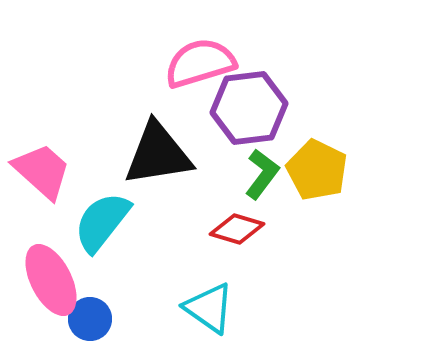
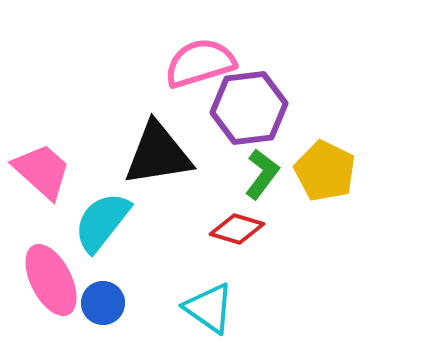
yellow pentagon: moved 8 px right, 1 px down
blue circle: moved 13 px right, 16 px up
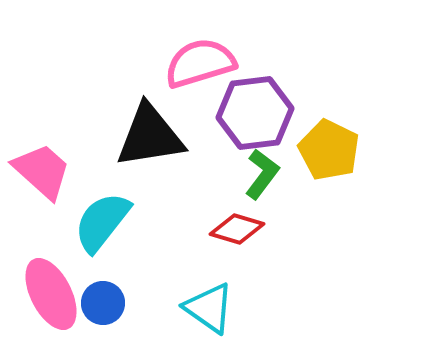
purple hexagon: moved 6 px right, 5 px down
black triangle: moved 8 px left, 18 px up
yellow pentagon: moved 4 px right, 21 px up
pink ellipse: moved 14 px down
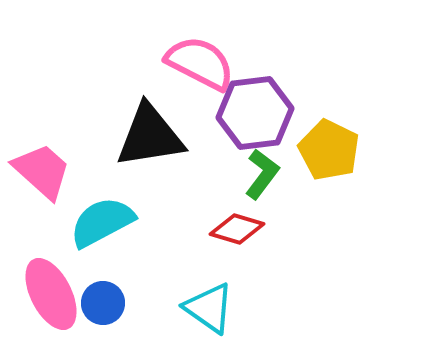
pink semicircle: rotated 44 degrees clockwise
cyan semicircle: rotated 24 degrees clockwise
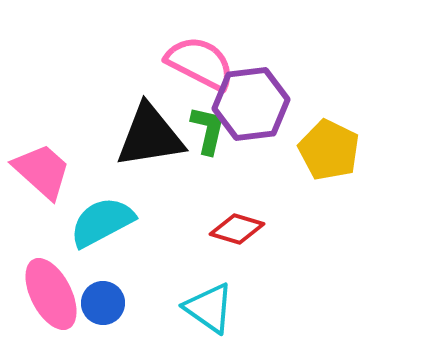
purple hexagon: moved 4 px left, 9 px up
green L-shape: moved 54 px left, 44 px up; rotated 24 degrees counterclockwise
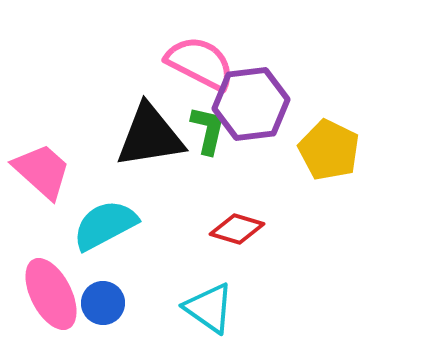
cyan semicircle: moved 3 px right, 3 px down
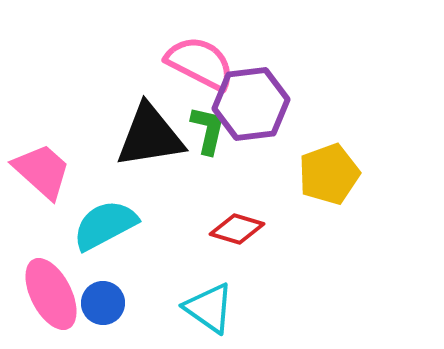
yellow pentagon: moved 24 px down; rotated 26 degrees clockwise
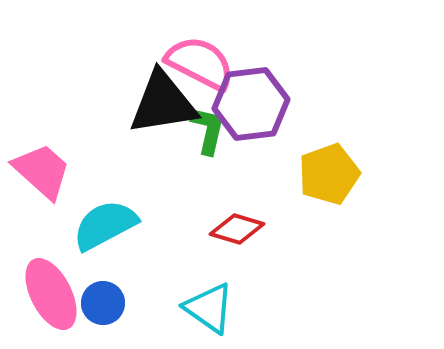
black triangle: moved 13 px right, 33 px up
